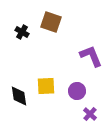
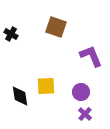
brown square: moved 5 px right, 5 px down
black cross: moved 11 px left, 2 px down
purple circle: moved 4 px right, 1 px down
black diamond: moved 1 px right
purple cross: moved 5 px left
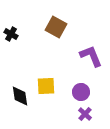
brown square: rotated 10 degrees clockwise
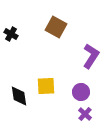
purple L-shape: rotated 55 degrees clockwise
black diamond: moved 1 px left
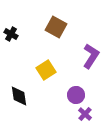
yellow square: moved 16 px up; rotated 30 degrees counterclockwise
purple circle: moved 5 px left, 3 px down
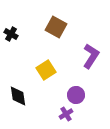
black diamond: moved 1 px left
purple cross: moved 19 px left; rotated 16 degrees clockwise
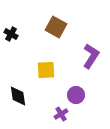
yellow square: rotated 30 degrees clockwise
purple cross: moved 5 px left
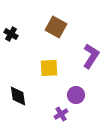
yellow square: moved 3 px right, 2 px up
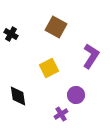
yellow square: rotated 24 degrees counterclockwise
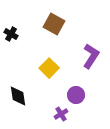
brown square: moved 2 px left, 3 px up
yellow square: rotated 18 degrees counterclockwise
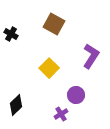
black diamond: moved 2 px left, 9 px down; rotated 55 degrees clockwise
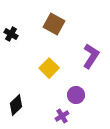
purple cross: moved 1 px right, 2 px down
